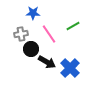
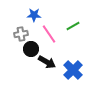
blue star: moved 1 px right, 2 px down
blue cross: moved 3 px right, 2 px down
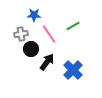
black arrow: rotated 84 degrees counterclockwise
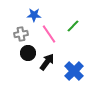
green line: rotated 16 degrees counterclockwise
black circle: moved 3 px left, 4 px down
blue cross: moved 1 px right, 1 px down
